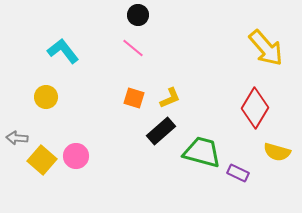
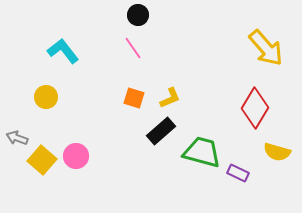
pink line: rotated 15 degrees clockwise
gray arrow: rotated 15 degrees clockwise
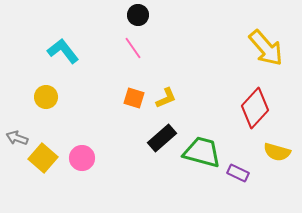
yellow L-shape: moved 4 px left
red diamond: rotated 12 degrees clockwise
black rectangle: moved 1 px right, 7 px down
pink circle: moved 6 px right, 2 px down
yellow square: moved 1 px right, 2 px up
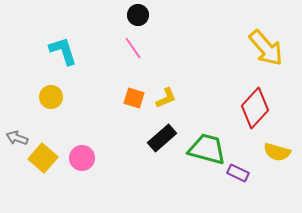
cyan L-shape: rotated 20 degrees clockwise
yellow circle: moved 5 px right
green trapezoid: moved 5 px right, 3 px up
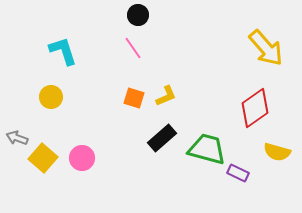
yellow L-shape: moved 2 px up
red diamond: rotated 12 degrees clockwise
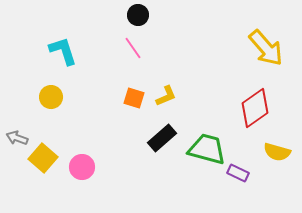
pink circle: moved 9 px down
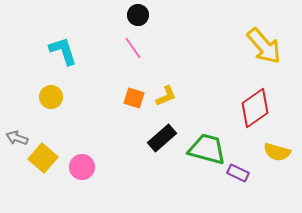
yellow arrow: moved 2 px left, 2 px up
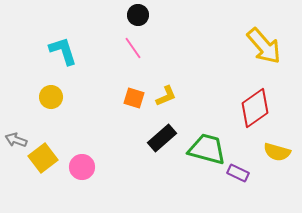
gray arrow: moved 1 px left, 2 px down
yellow square: rotated 12 degrees clockwise
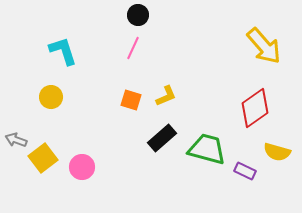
pink line: rotated 60 degrees clockwise
orange square: moved 3 px left, 2 px down
purple rectangle: moved 7 px right, 2 px up
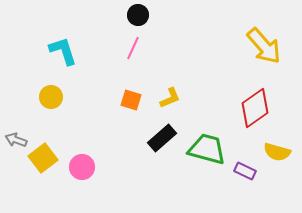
yellow L-shape: moved 4 px right, 2 px down
